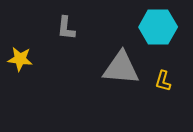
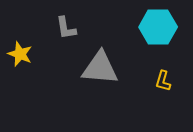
gray L-shape: rotated 15 degrees counterclockwise
yellow star: moved 5 px up; rotated 15 degrees clockwise
gray triangle: moved 21 px left
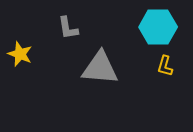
gray L-shape: moved 2 px right
yellow L-shape: moved 2 px right, 15 px up
